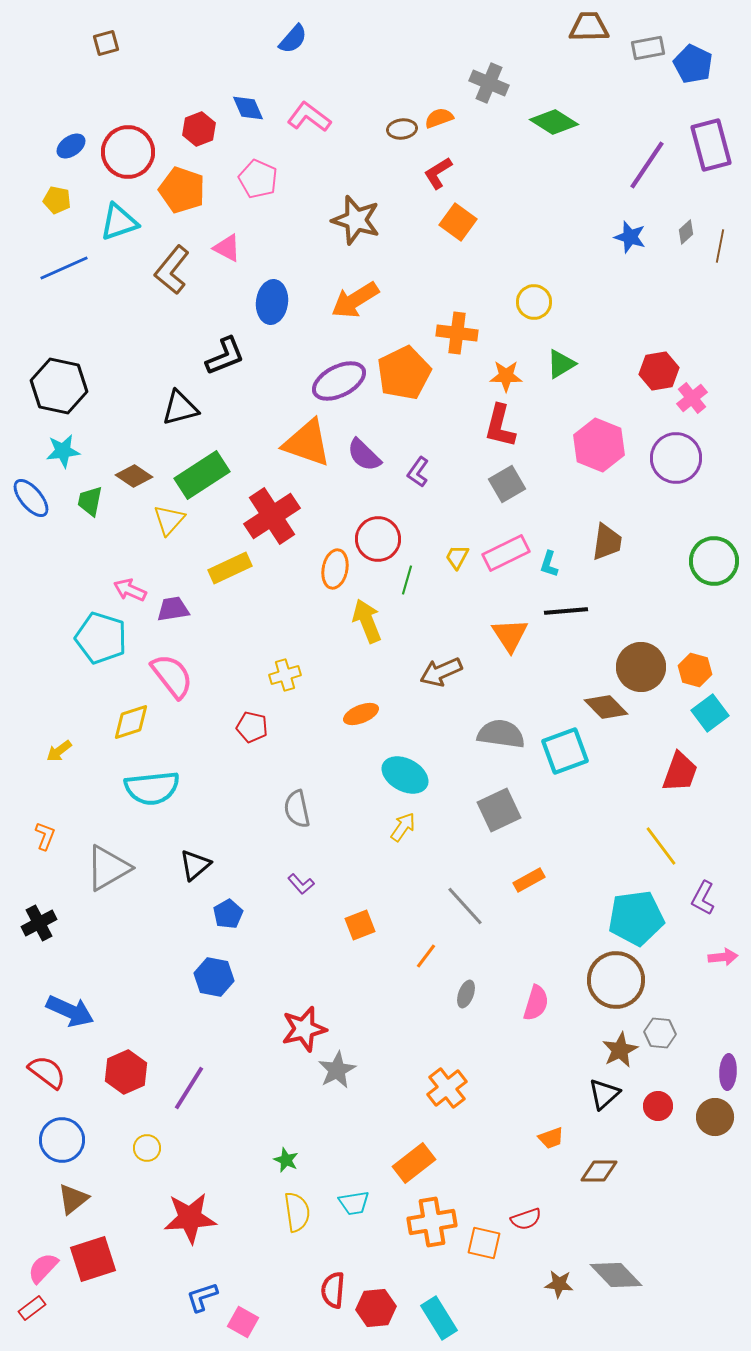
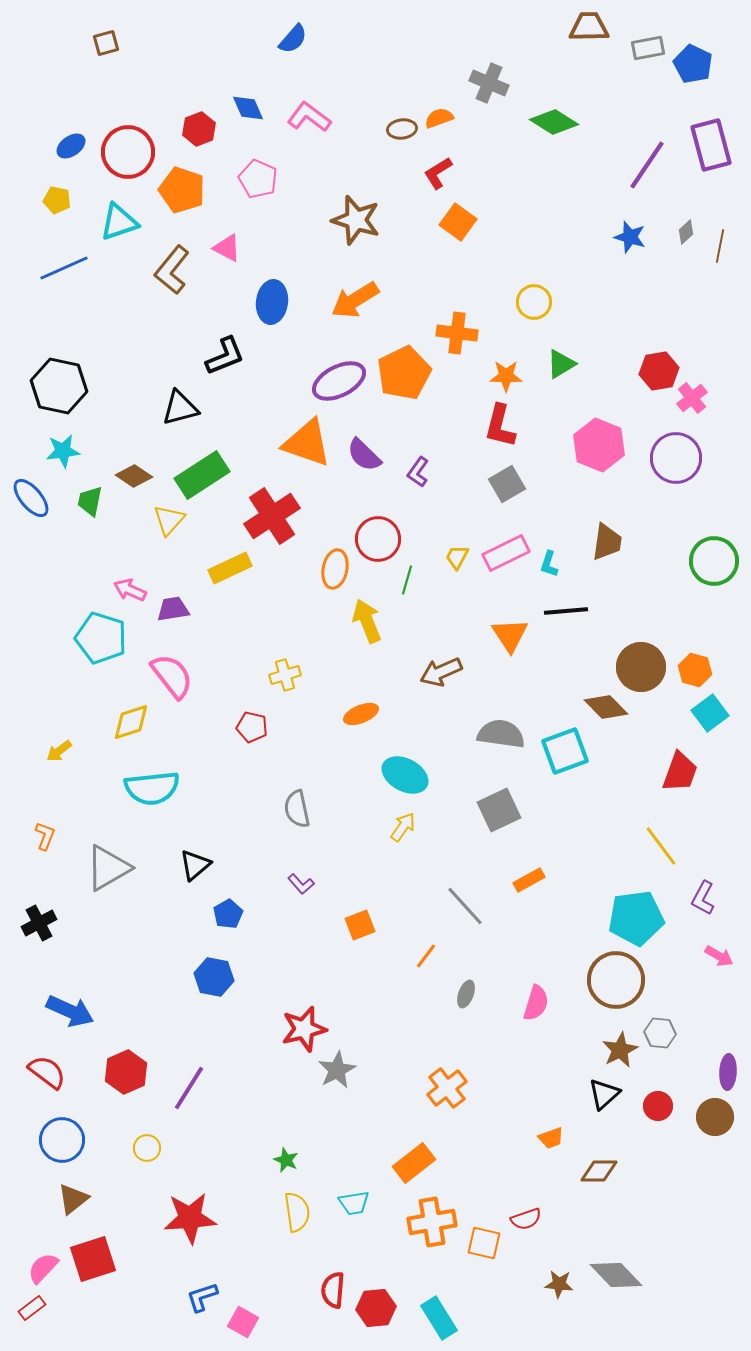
pink arrow at (723, 957): moved 4 px left, 1 px up; rotated 36 degrees clockwise
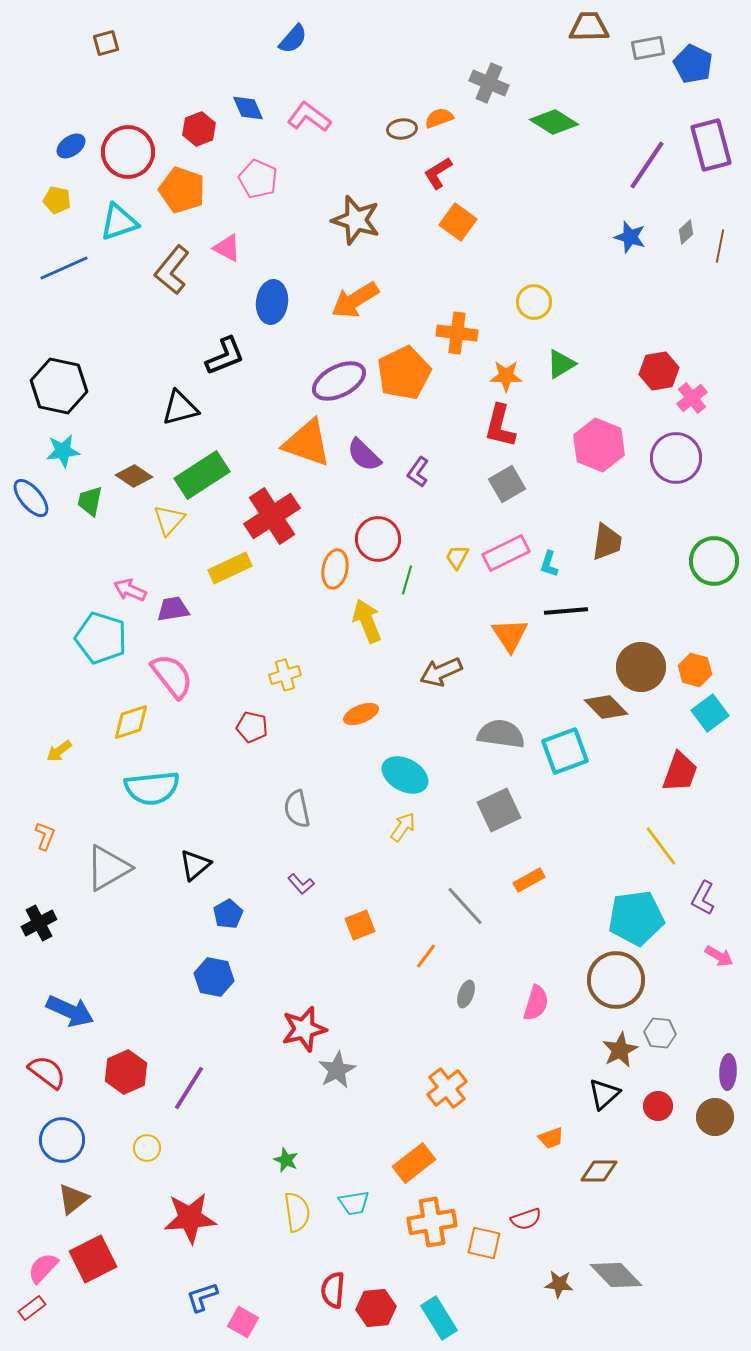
red square at (93, 1259): rotated 9 degrees counterclockwise
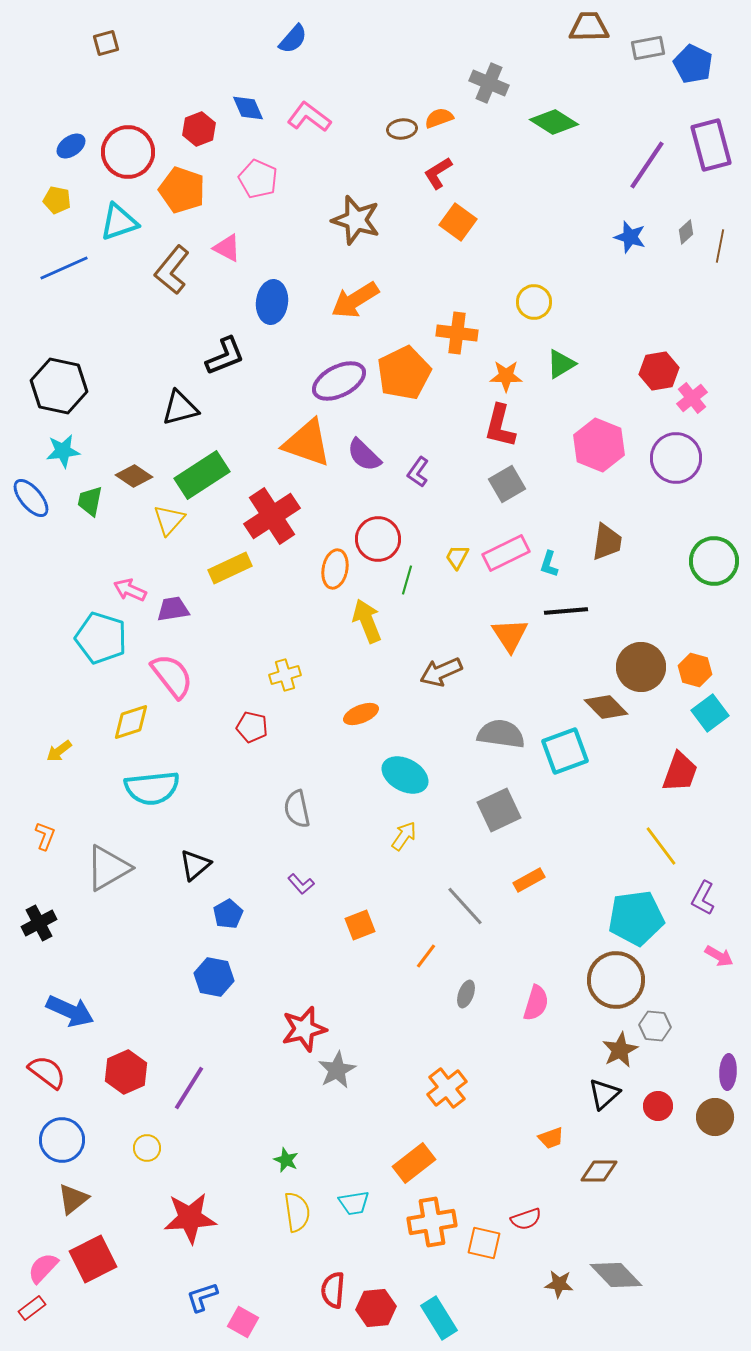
yellow arrow at (403, 827): moved 1 px right, 9 px down
gray hexagon at (660, 1033): moved 5 px left, 7 px up
